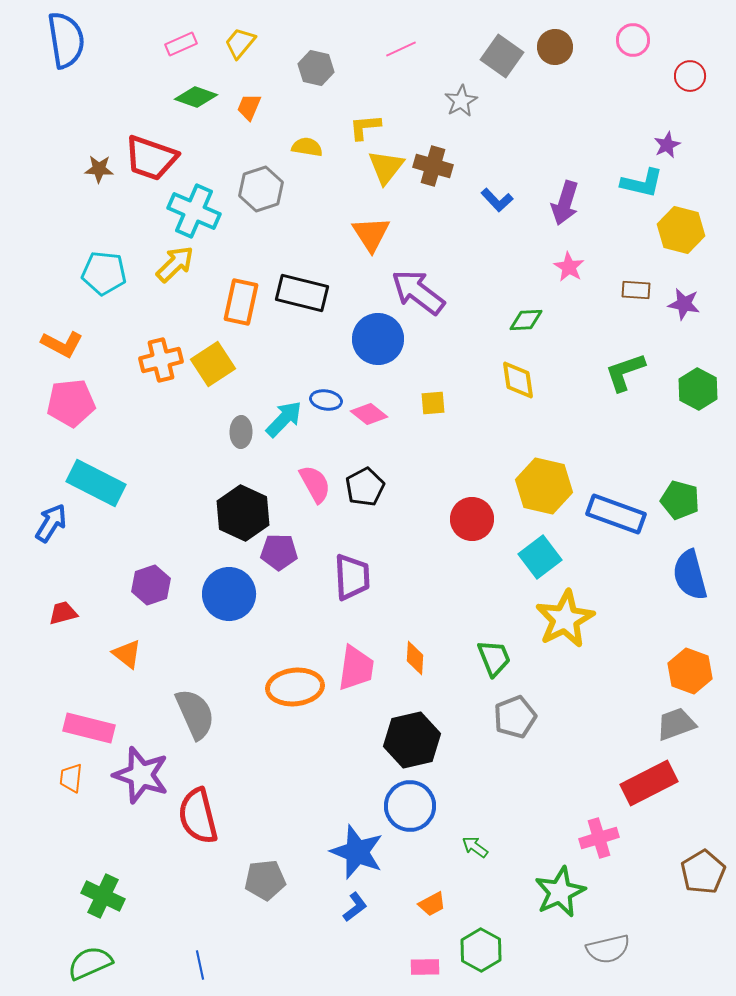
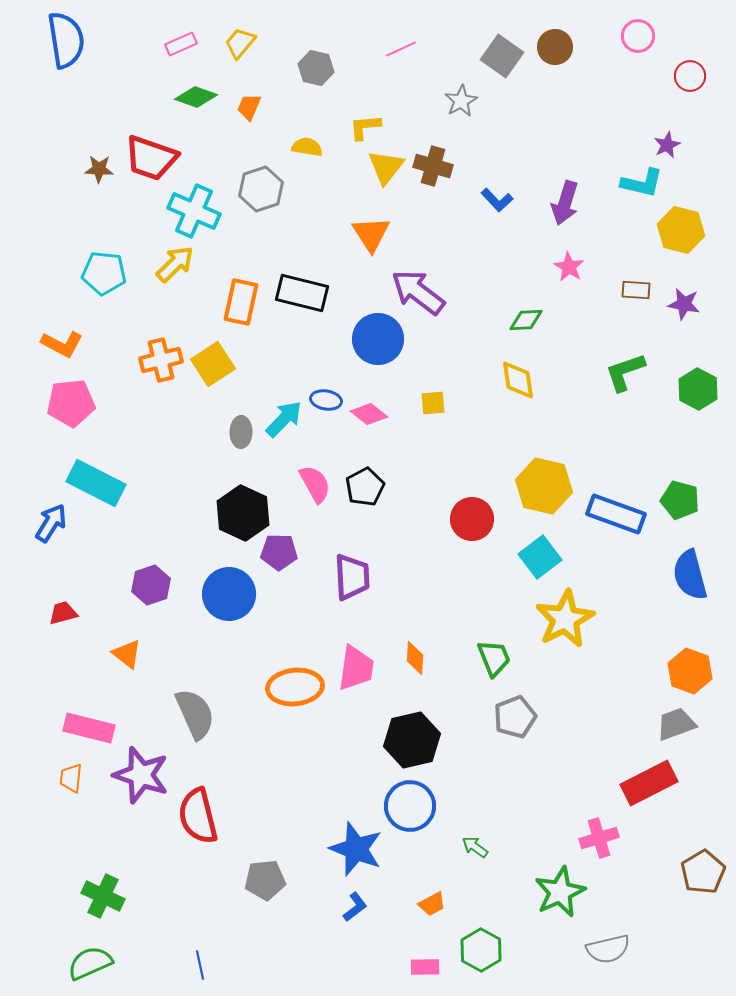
pink circle at (633, 40): moved 5 px right, 4 px up
blue star at (357, 852): moved 1 px left, 3 px up
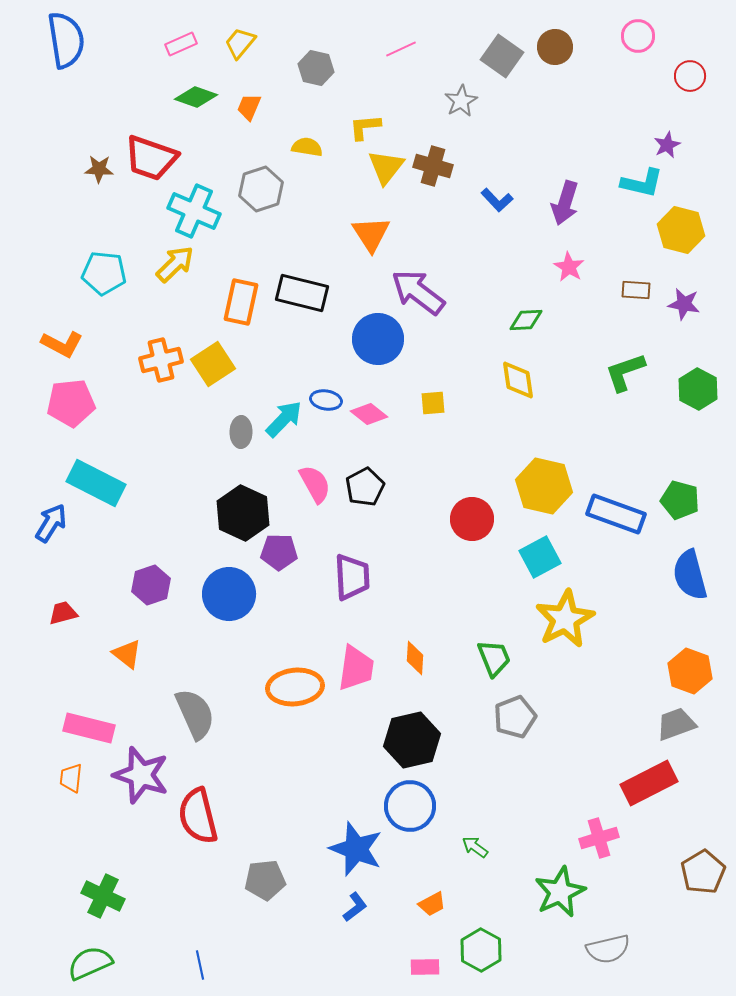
cyan square at (540, 557): rotated 9 degrees clockwise
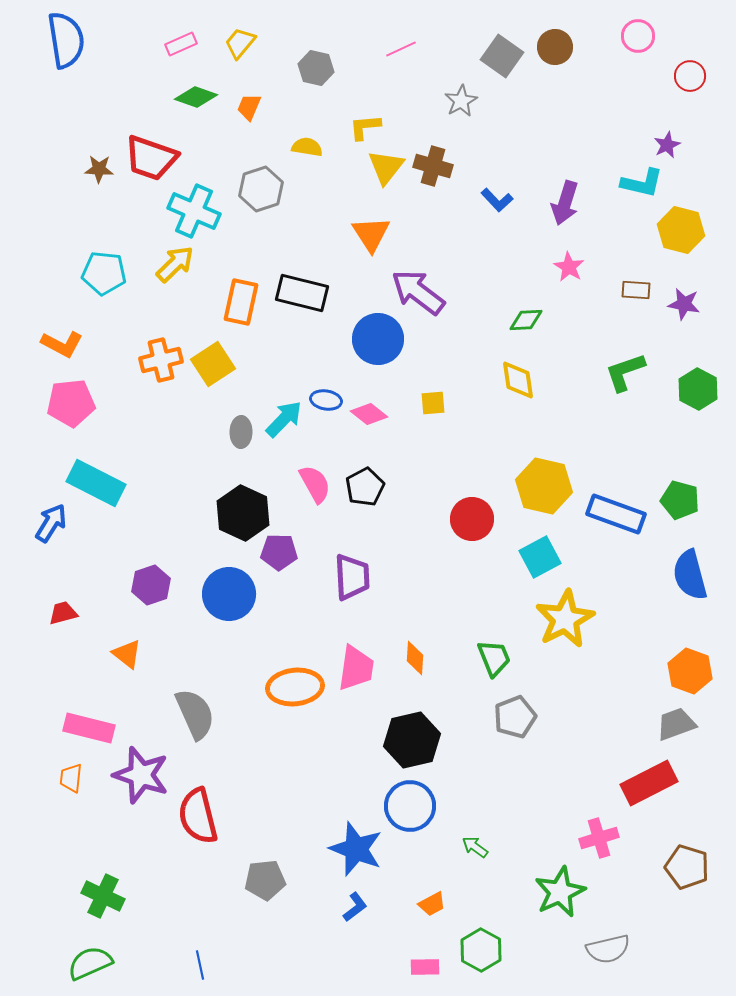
brown pentagon at (703, 872): moved 16 px left, 5 px up; rotated 24 degrees counterclockwise
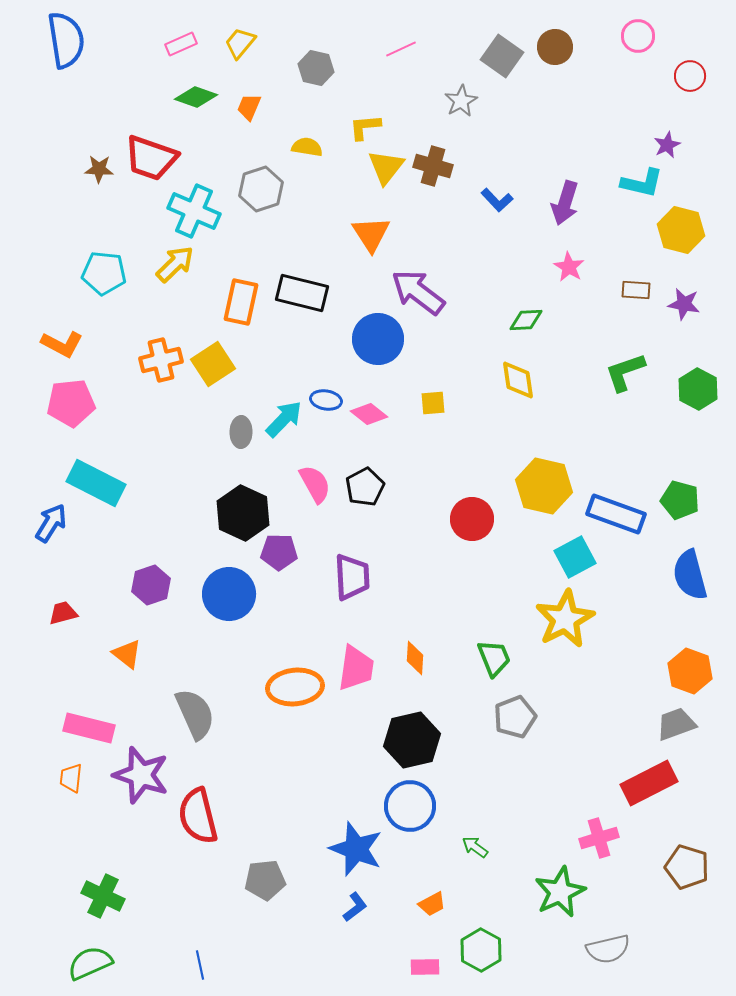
cyan square at (540, 557): moved 35 px right
